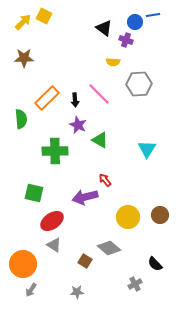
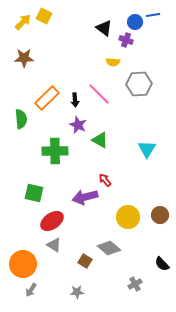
black semicircle: moved 7 px right
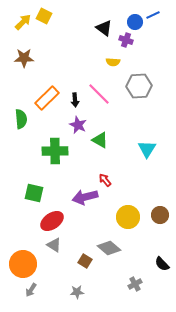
blue line: rotated 16 degrees counterclockwise
gray hexagon: moved 2 px down
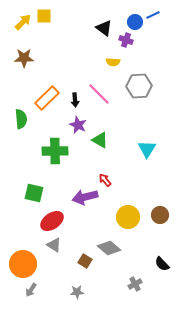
yellow square: rotated 28 degrees counterclockwise
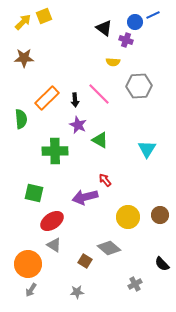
yellow square: rotated 21 degrees counterclockwise
orange circle: moved 5 px right
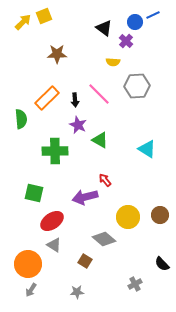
purple cross: moved 1 px down; rotated 24 degrees clockwise
brown star: moved 33 px right, 4 px up
gray hexagon: moved 2 px left
cyan triangle: rotated 30 degrees counterclockwise
gray diamond: moved 5 px left, 9 px up
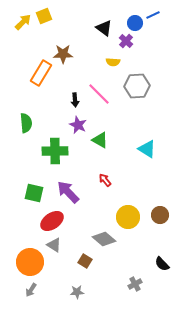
blue circle: moved 1 px down
brown star: moved 6 px right
orange rectangle: moved 6 px left, 25 px up; rotated 15 degrees counterclockwise
green semicircle: moved 5 px right, 4 px down
purple arrow: moved 17 px left, 5 px up; rotated 60 degrees clockwise
orange circle: moved 2 px right, 2 px up
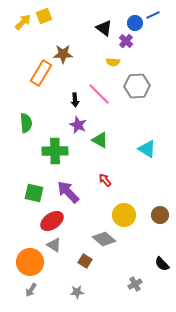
yellow circle: moved 4 px left, 2 px up
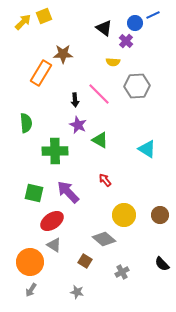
gray cross: moved 13 px left, 12 px up
gray star: rotated 16 degrees clockwise
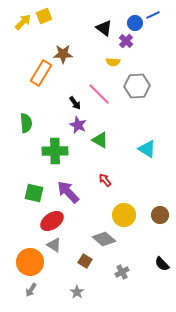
black arrow: moved 3 px down; rotated 32 degrees counterclockwise
gray star: rotated 24 degrees clockwise
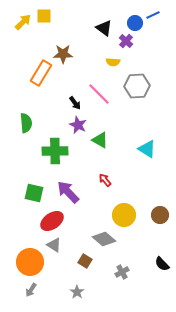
yellow square: rotated 21 degrees clockwise
